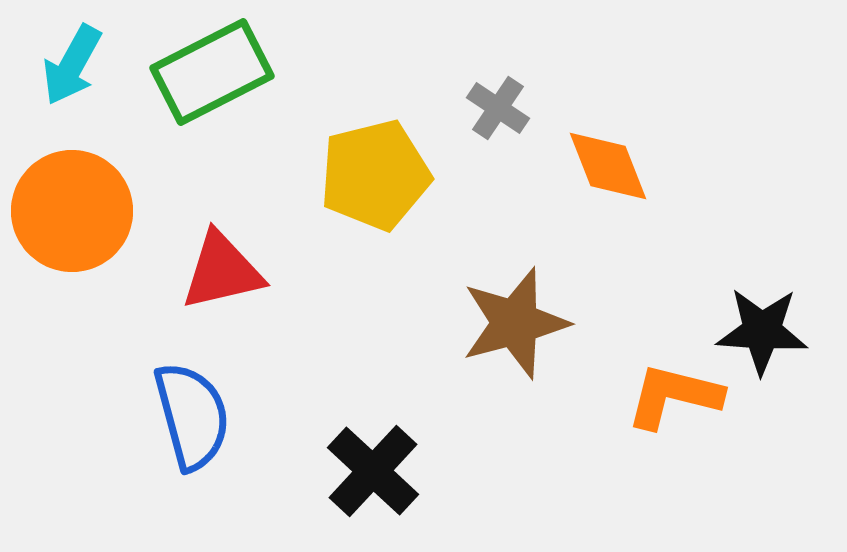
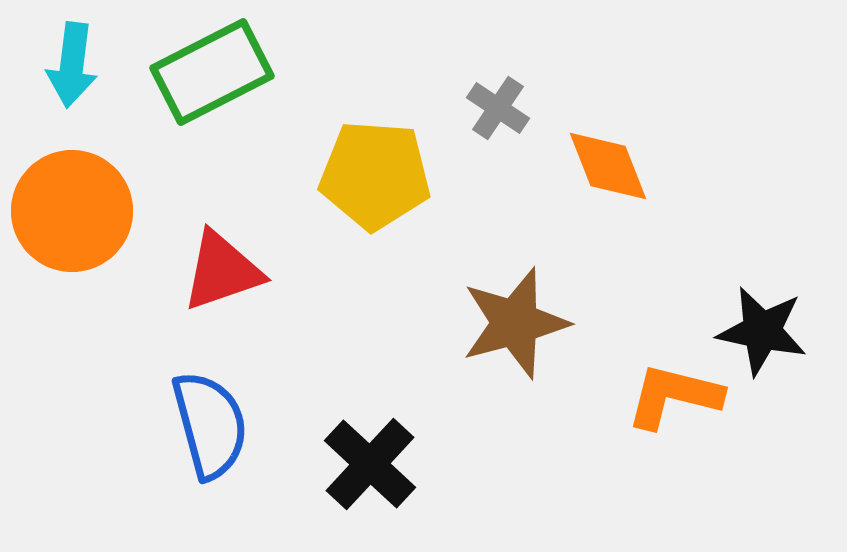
cyan arrow: rotated 22 degrees counterclockwise
yellow pentagon: rotated 18 degrees clockwise
red triangle: rotated 6 degrees counterclockwise
black star: rotated 8 degrees clockwise
blue semicircle: moved 18 px right, 9 px down
black cross: moved 3 px left, 7 px up
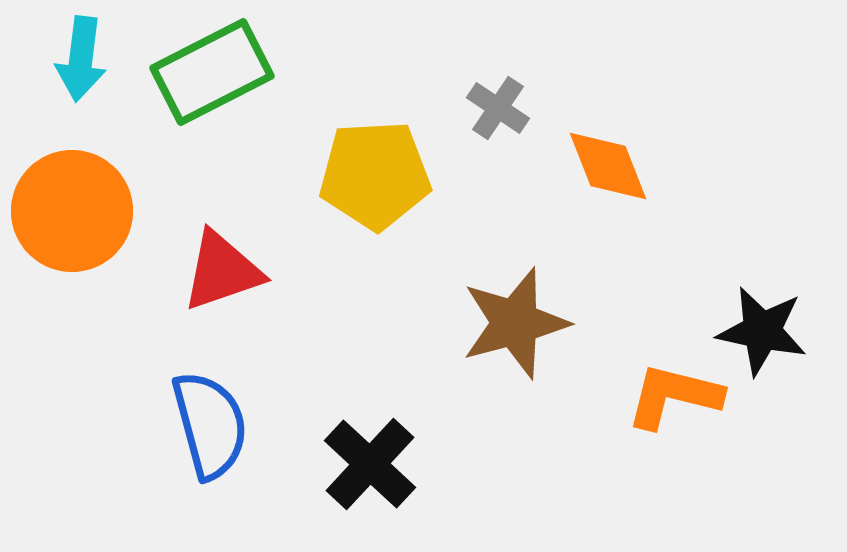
cyan arrow: moved 9 px right, 6 px up
yellow pentagon: rotated 7 degrees counterclockwise
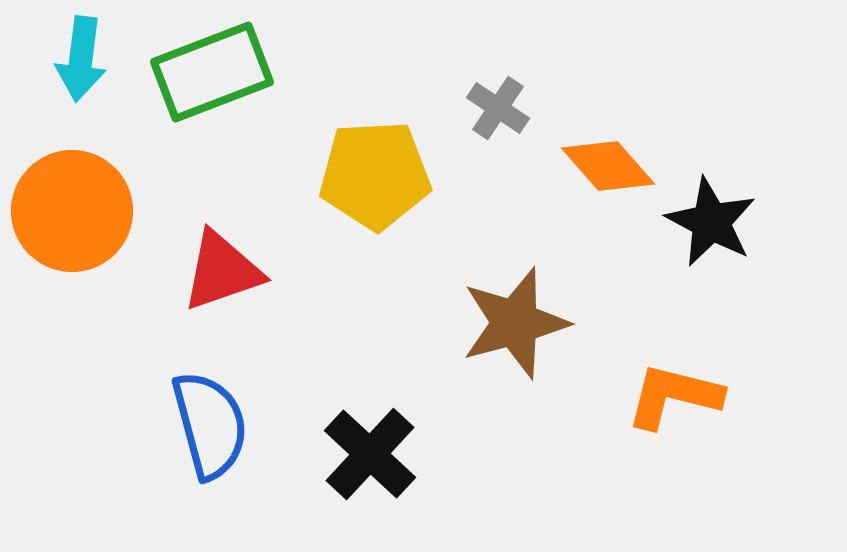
green rectangle: rotated 6 degrees clockwise
orange diamond: rotated 20 degrees counterclockwise
black star: moved 51 px left, 109 px up; rotated 16 degrees clockwise
black cross: moved 10 px up
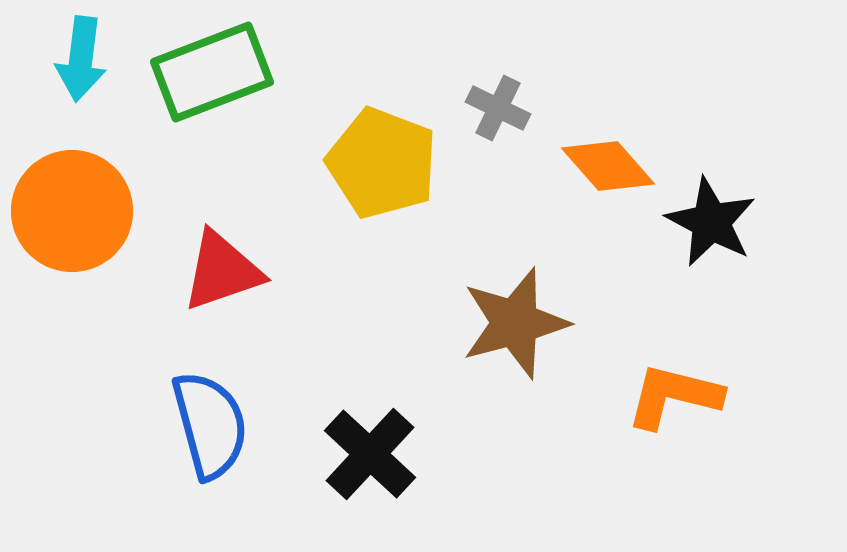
gray cross: rotated 8 degrees counterclockwise
yellow pentagon: moved 7 px right, 12 px up; rotated 24 degrees clockwise
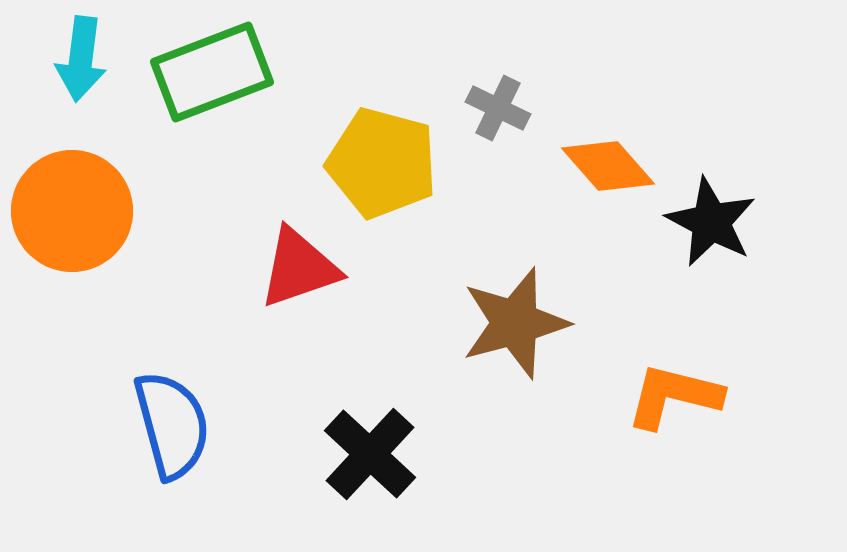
yellow pentagon: rotated 6 degrees counterclockwise
red triangle: moved 77 px right, 3 px up
blue semicircle: moved 38 px left
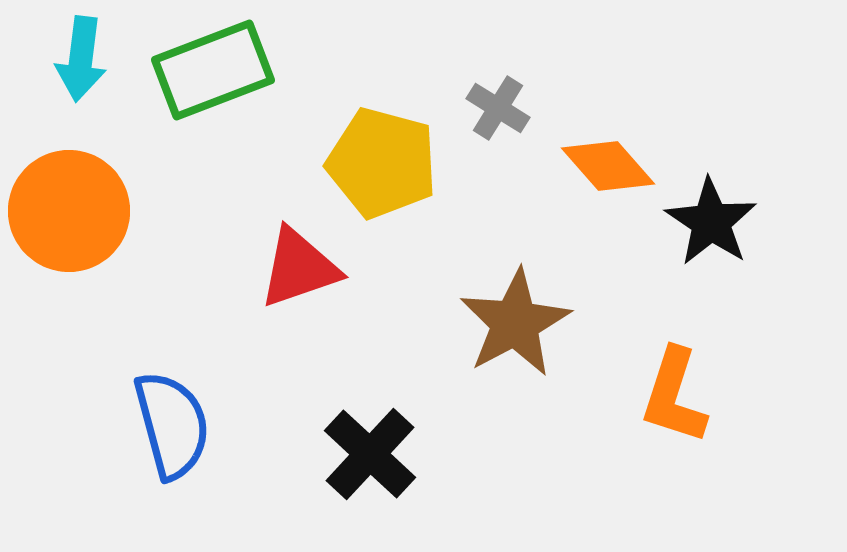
green rectangle: moved 1 px right, 2 px up
gray cross: rotated 6 degrees clockwise
orange circle: moved 3 px left
black star: rotated 6 degrees clockwise
brown star: rotated 13 degrees counterclockwise
orange L-shape: rotated 86 degrees counterclockwise
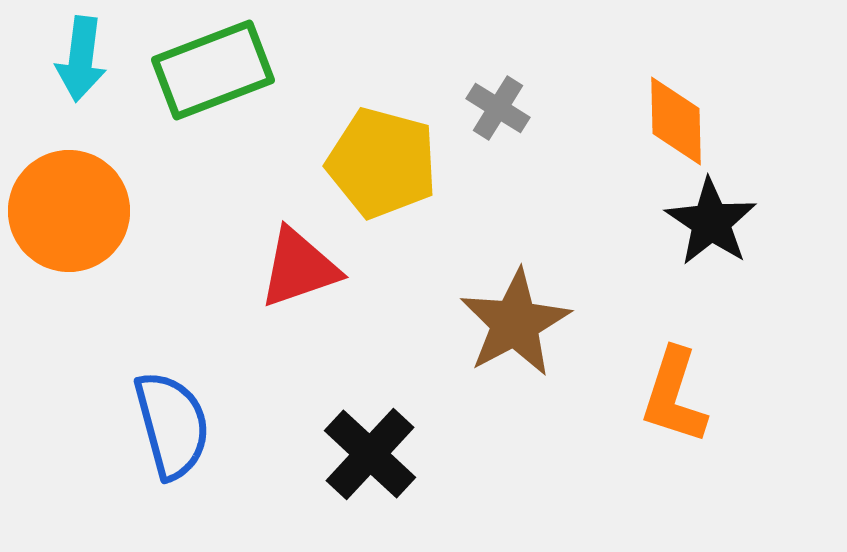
orange diamond: moved 68 px right, 45 px up; rotated 40 degrees clockwise
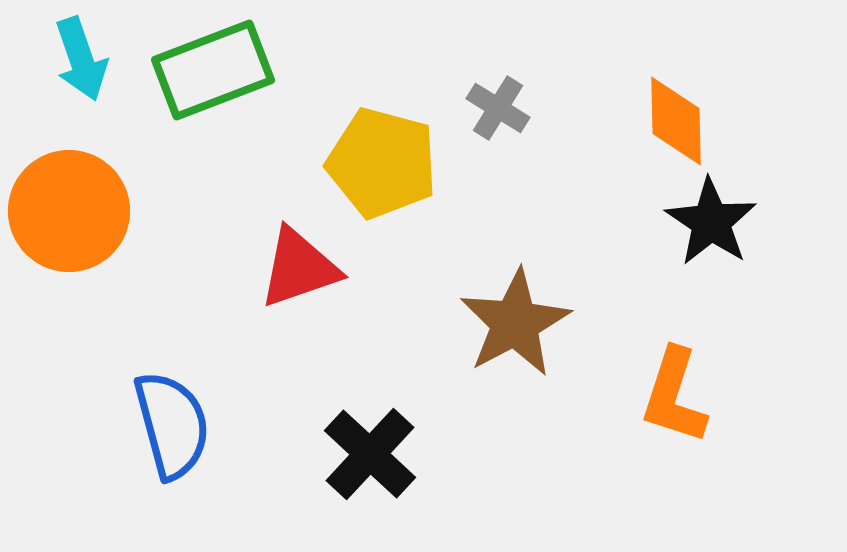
cyan arrow: rotated 26 degrees counterclockwise
